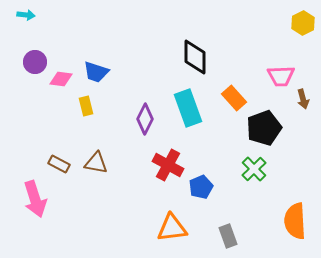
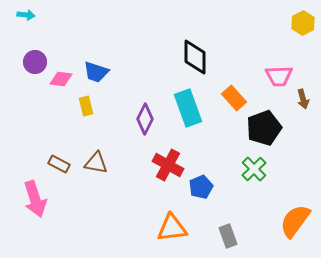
pink trapezoid: moved 2 px left
orange semicircle: rotated 39 degrees clockwise
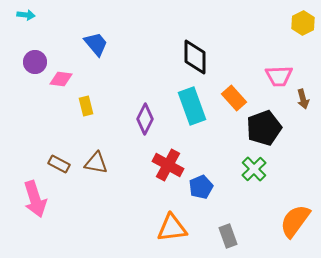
blue trapezoid: moved 28 px up; rotated 148 degrees counterclockwise
cyan rectangle: moved 4 px right, 2 px up
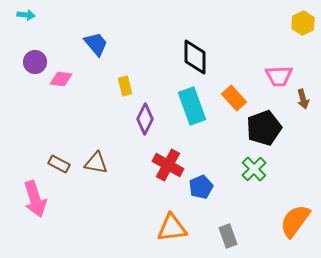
yellow rectangle: moved 39 px right, 20 px up
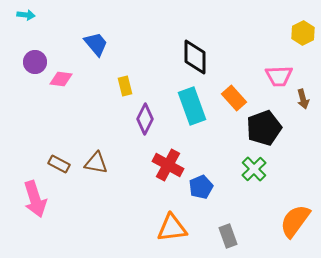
yellow hexagon: moved 10 px down
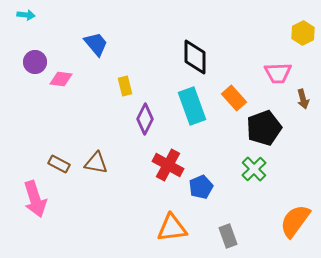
pink trapezoid: moved 1 px left, 3 px up
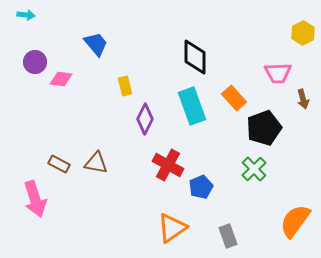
orange triangle: rotated 28 degrees counterclockwise
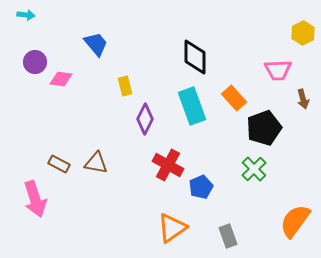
pink trapezoid: moved 3 px up
